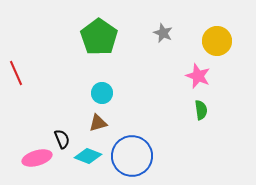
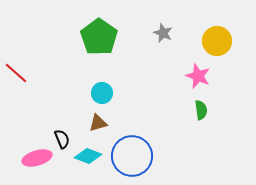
red line: rotated 25 degrees counterclockwise
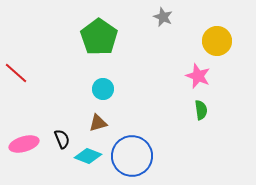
gray star: moved 16 px up
cyan circle: moved 1 px right, 4 px up
pink ellipse: moved 13 px left, 14 px up
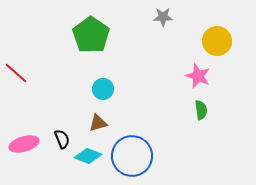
gray star: rotated 24 degrees counterclockwise
green pentagon: moved 8 px left, 2 px up
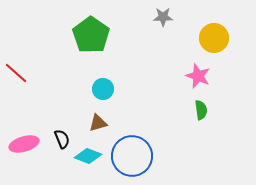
yellow circle: moved 3 px left, 3 px up
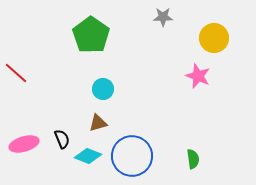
green semicircle: moved 8 px left, 49 px down
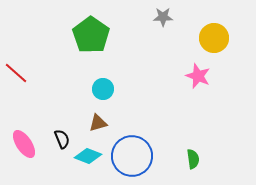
pink ellipse: rotated 72 degrees clockwise
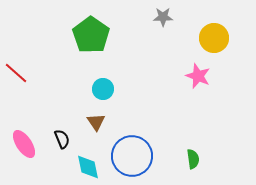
brown triangle: moved 2 px left, 1 px up; rotated 48 degrees counterclockwise
cyan diamond: moved 11 px down; rotated 56 degrees clockwise
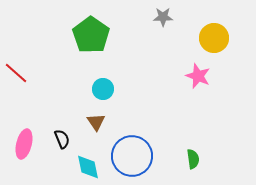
pink ellipse: rotated 48 degrees clockwise
